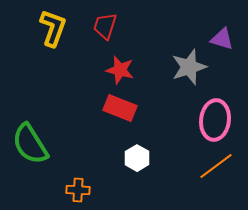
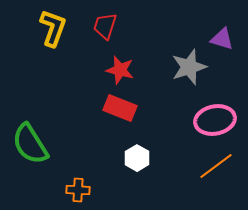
pink ellipse: rotated 72 degrees clockwise
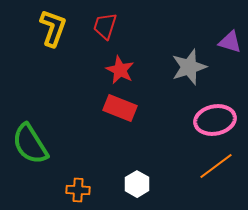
purple triangle: moved 8 px right, 3 px down
red star: rotated 12 degrees clockwise
white hexagon: moved 26 px down
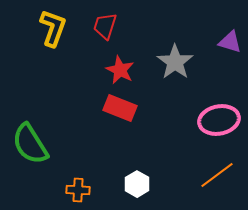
gray star: moved 14 px left, 5 px up; rotated 18 degrees counterclockwise
pink ellipse: moved 4 px right
orange line: moved 1 px right, 9 px down
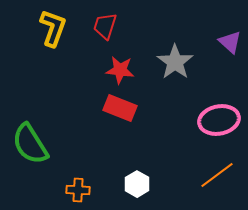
purple triangle: rotated 25 degrees clockwise
red star: rotated 20 degrees counterclockwise
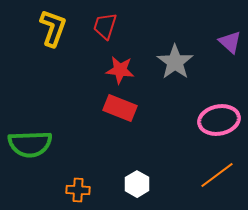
green semicircle: rotated 60 degrees counterclockwise
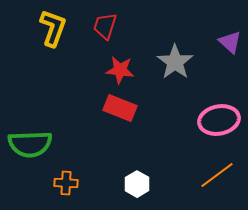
orange cross: moved 12 px left, 7 px up
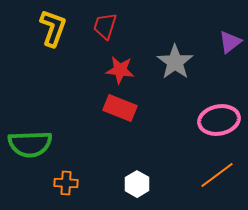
purple triangle: rotated 40 degrees clockwise
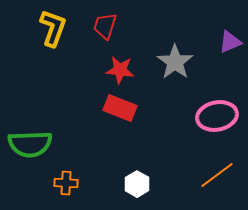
purple triangle: rotated 15 degrees clockwise
pink ellipse: moved 2 px left, 4 px up
